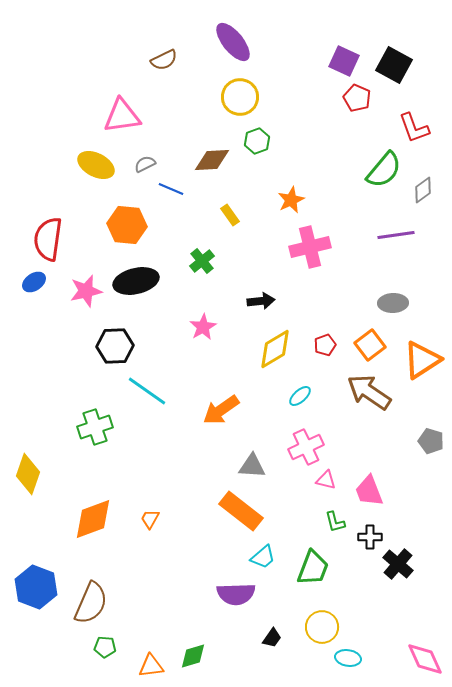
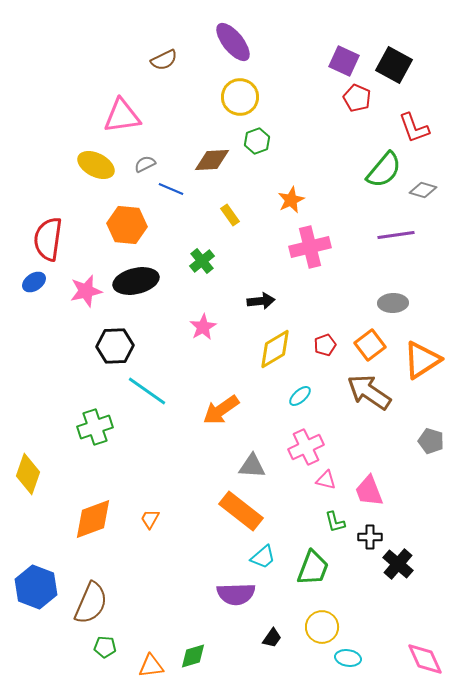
gray diamond at (423, 190): rotated 52 degrees clockwise
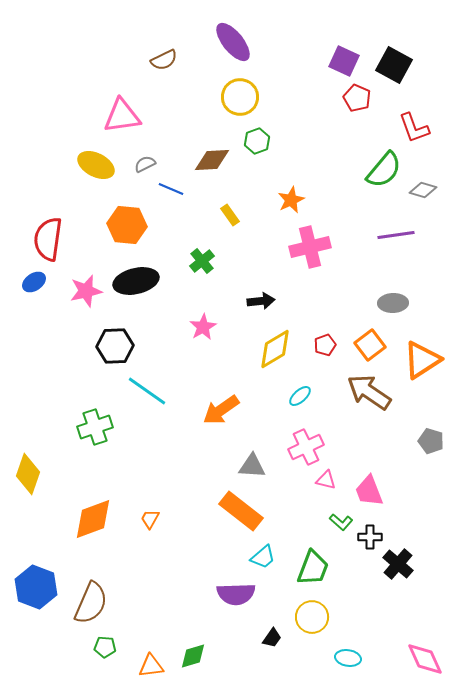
green L-shape at (335, 522): moved 6 px right; rotated 35 degrees counterclockwise
yellow circle at (322, 627): moved 10 px left, 10 px up
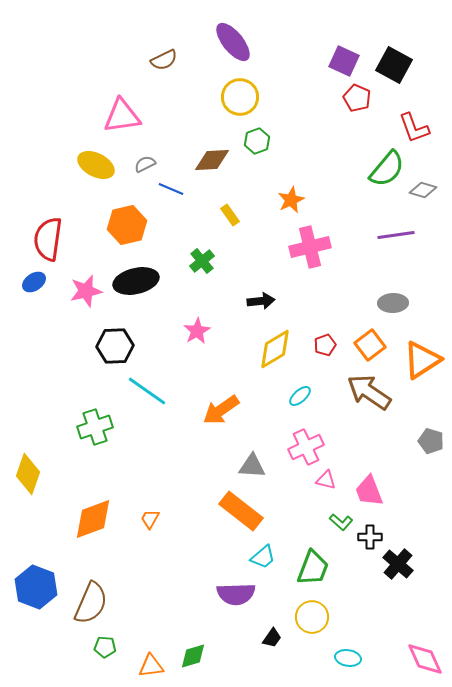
green semicircle at (384, 170): moved 3 px right, 1 px up
orange hexagon at (127, 225): rotated 18 degrees counterclockwise
pink star at (203, 327): moved 6 px left, 4 px down
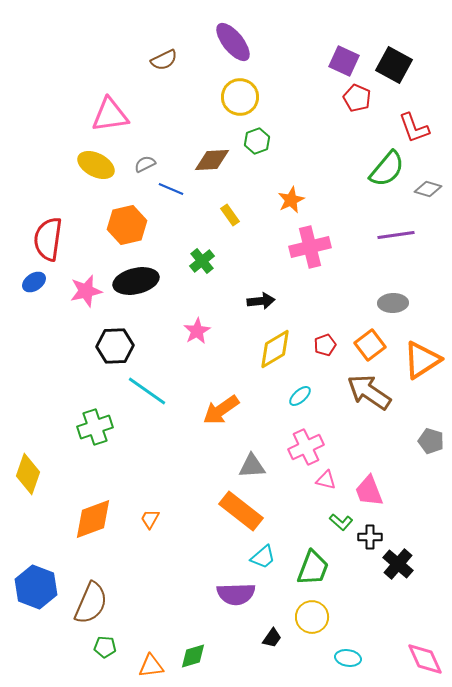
pink triangle at (122, 116): moved 12 px left, 1 px up
gray diamond at (423, 190): moved 5 px right, 1 px up
gray triangle at (252, 466): rotated 8 degrees counterclockwise
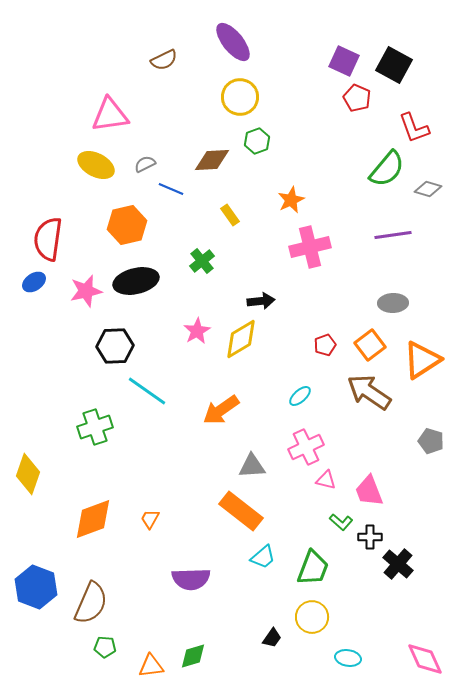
purple line at (396, 235): moved 3 px left
yellow diamond at (275, 349): moved 34 px left, 10 px up
purple semicircle at (236, 594): moved 45 px left, 15 px up
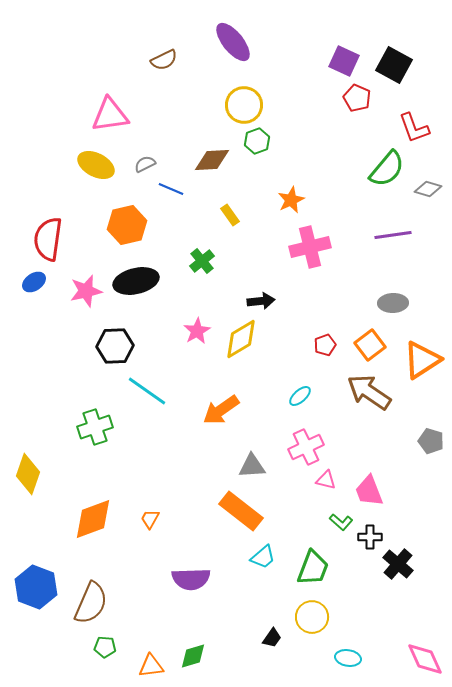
yellow circle at (240, 97): moved 4 px right, 8 px down
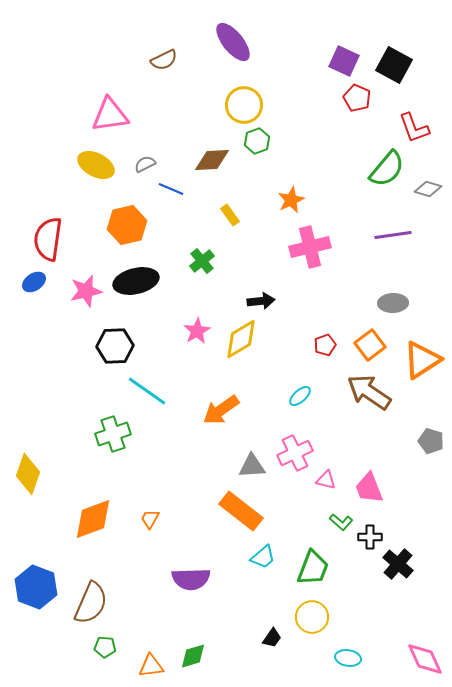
green cross at (95, 427): moved 18 px right, 7 px down
pink cross at (306, 447): moved 11 px left, 6 px down
pink trapezoid at (369, 491): moved 3 px up
